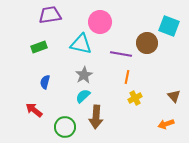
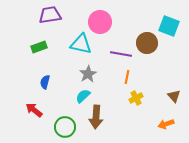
gray star: moved 4 px right, 1 px up
yellow cross: moved 1 px right
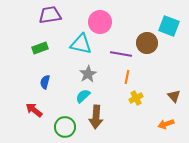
green rectangle: moved 1 px right, 1 px down
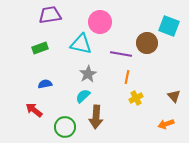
blue semicircle: moved 2 px down; rotated 64 degrees clockwise
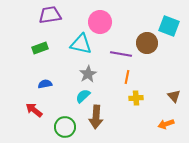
yellow cross: rotated 24 degrees clockwise
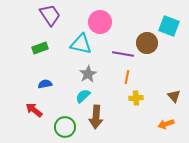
purple trapezoid: rotated 65 degrees clockwise
purple line: moved 2 px right
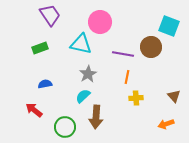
brown circle: moved 4 px right, 4 px down
